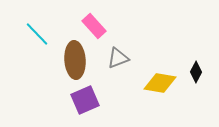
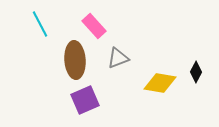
cyan line: moved 3 px right, 10 px up; rotated 16 degrees clockwise
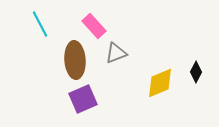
gray triangle: moved 2 px left, 5 px up
yellow diamond: rotated 32 degrees counterclockwise
purple square: moved 2 px left, 1 px up
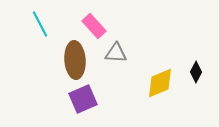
gray triangle: rotated 25 degrees clockwise
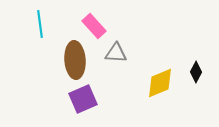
cyan line: rotated 20 degrees clockwise
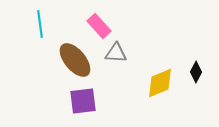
pink rectangle: moved 5 px right
brown ellipse: rotated 36 degrees counterclockwise
purple square: moved 2 px down; rotated 16 degrees clockwise
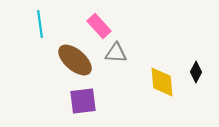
brown ellipse: rotated 9 degrees counterclockwise
yellow diamond: moved 2 px right, 1 px up; rotated 72 degrees counterclockwise
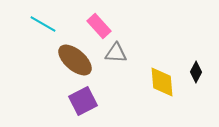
cyan line: moved 3 px right; rotated 52 degrees counterclockwise
purple square: rotated 20 degrees counterclockwise
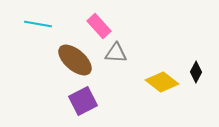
cyan line: moved 5 px left; rotated 20 degrees counterclockwise
yellow diamond: rotated 48 degrees counterclockwise
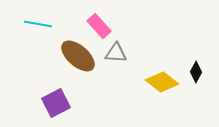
brown ellipse: moved 3 px right, 4 px up
purple square: moved 27 px left, 2 px down
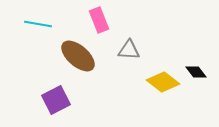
pink rectangle: moved 6 px up; rotated 20 degrees clockwise
gray triangle: moved 13 px right, 3 px up
black diamond: rotated 65 degrees counterclockwise
yellow diamond: moved 1 px right
purple square: moved 3 px up
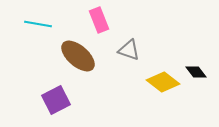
gray triangle: rotated 15 degrees clockwise
